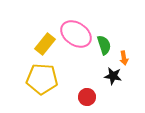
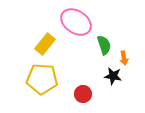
pink ellipse: moved 12 px up
red circle: moved 4 px left, 3 px up
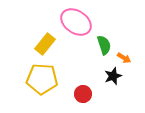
orange arrow: rotated 48 degrees counterclockwise
black star: rotated 30 degrees counterclockwise
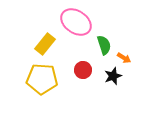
red circle: moved 24 px up
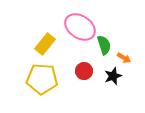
pink ellipse: moved 4 px right, 5 px down
red circle: moved 1 px right, 1 px down
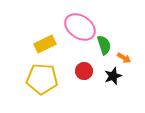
yellow rectangle: rotated 25 degrees clockwise
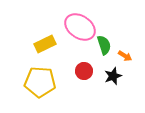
orange arrow: moved 1 px right, 2 px up
yellow pentagon: moved 2 px left, 3 px down
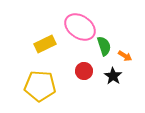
green semicircle: moved 1 px down
black star: rotated 18 degrees counterclockwise
yellow pentagon: moved 4 px down
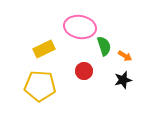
pink ellipse: rotated 24 degrees counterclockwise
yellow rectangle: moved 1 px left, 5 px down
black star: moved 10 px right, 4 px down; rotated 24 degrees clockwise
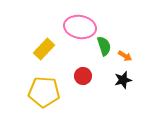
yellow rectangle: rotated 20 degrees counterclockwise
red circle: moved 1 px left, 5 px down
yellow pentagon: moved 4 px right, 6 px down
